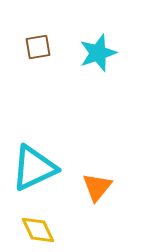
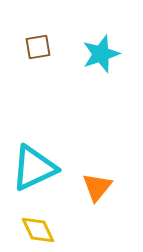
cyan star: moved 3 px right, 1 px down
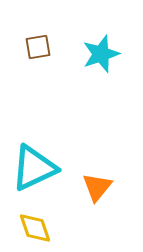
yellow diamond: moved 3 px left, 2 px up; rotated 6 degrees clockwise
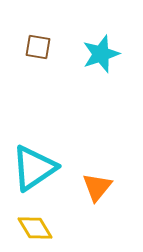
brown square: rotated 20 degrees clockwise
cyan triangle: rotated 9 degrees counterclockwise
yellow diamond: rotated 12 degrees counterclockwise
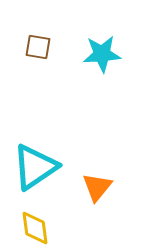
cyan star: moved 1 px right; rotated 15 degrees clockwise
cyan triangle: moved 1 px right, 1 px up
yellow diamond: rotated 24 degrees clockwise
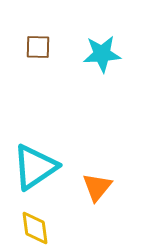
brown square: rotated 8 degrees counterclockwise
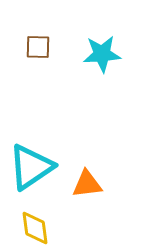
cyan triangle: moved 4 px left
orange triangle: moved 10 px left, 3 px up; rotated 44 degrees clockwise
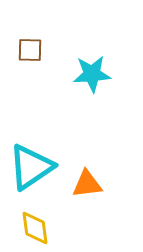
brown square: moved 8 px left, 3 px down
cyan star: moved 10 px left, 20 px down
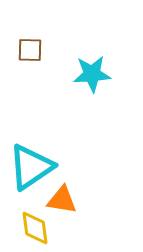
orange triangle: moved 25 px left, 16 px down; rotated 16 degrees clockwise
